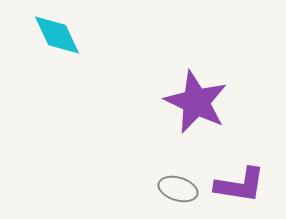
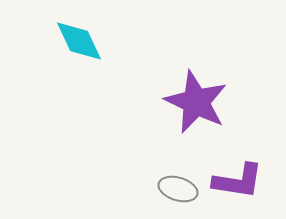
cyan diamond: moved 22 px right, 6 px down
purple L-shape: moved 2 px left, 4 px up
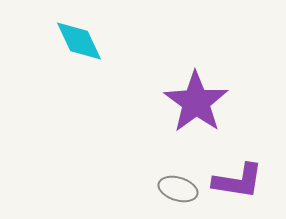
purple star: rotated 10 degrees clockwise
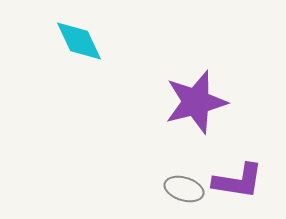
purple star: rotated 22 degrees clockwise
gray ellipse: moved 6 px right
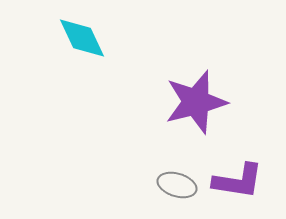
cyan diamond: moved 3 px right, 3 px up
gray ellipse: moved 7 px left, 4 px up
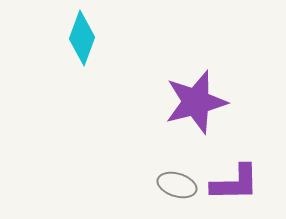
cyan diamond: rotated 46 degrees clockwise
purple L-shape: moved 3 px left, 2 px down; rotated 10 degrees counterclockwise
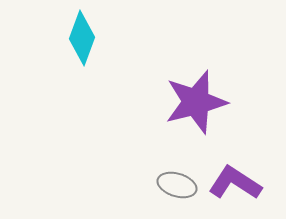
purple L-shape: rotated 146 degrees counterclockwise
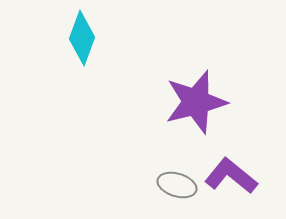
purple L-shape: moved 4 px left, 7 px up; rotated 6 degrees clockwise
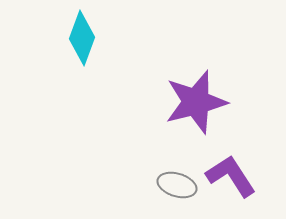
purple L-shape: rotated 18 degrees clockwise
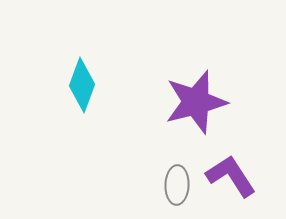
cyan diamond: moved 47 px down
gray ellipse: rotated 75 degrees clockwise
